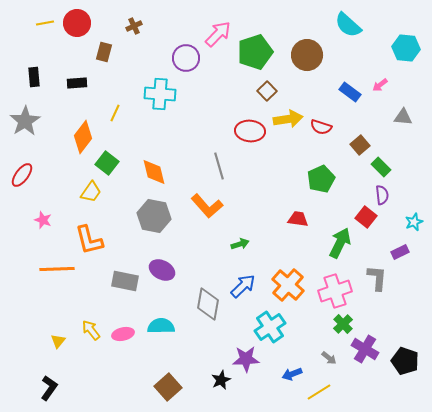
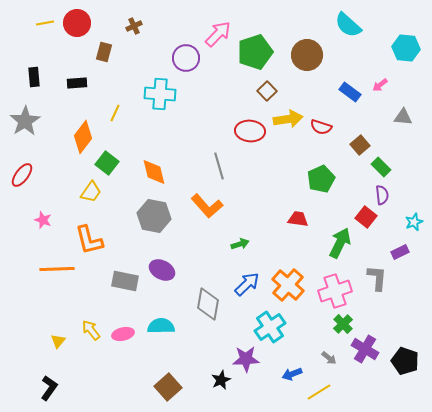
blue arrow at (243, 286): moved 4 px right, 2 px up
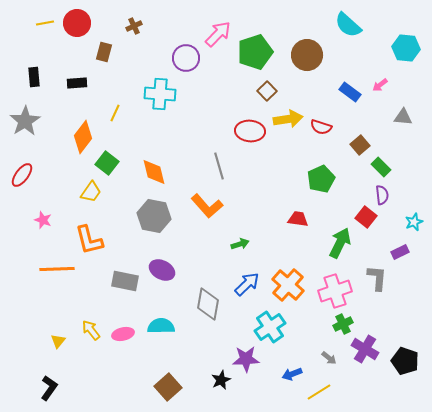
green cross at (343, 324): rotated 18 degrees clockwise
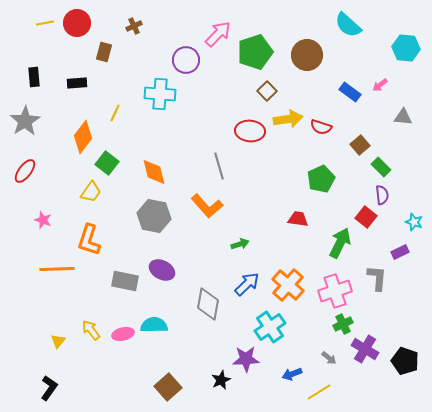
purple circle at (186, 58): moved 2 px down
red ellipse at (22, 175): moved 3 px right, 4 px up
cyan star at (414, 222): rotated 30 degrees counterclockwise
orange L-shape at (89, 240): rotated 32 degrees clockwise
cyan semicircle at (161, 326): moved 7 px left, 1 px up
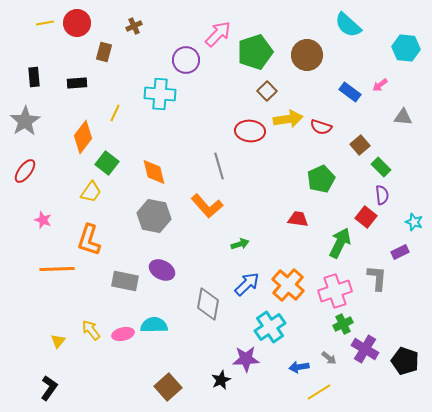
blue arrow at (292, 374): moved 7 px right, 7 px up; rotated 12 degrees clockwise
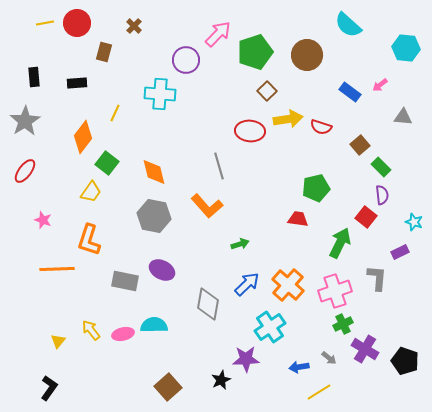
brown cross at (134, 26): rotated 21 degrees counterclockwise
green pentagon at (321, 179): moved 5 px left, 9 px down; rotated 12 degrees clockwise
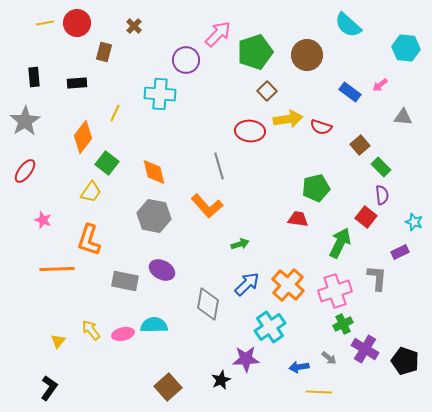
yellow line at (319, 392): rotated 35 degrees clockwise
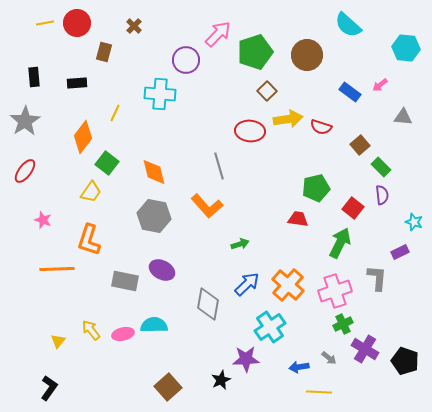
red square at (366, 217): moved 13 px left, 9 px up
